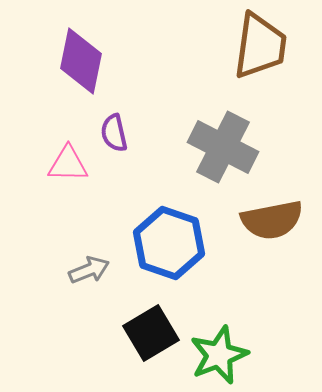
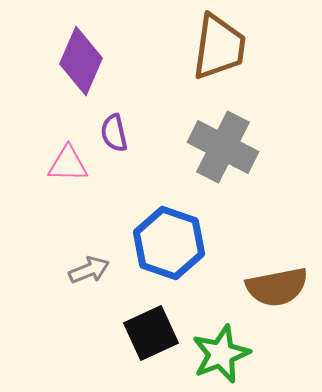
brown trapezoid: moved 41 px left, 1 px down
purple diamond: rotated 12 degrees clockwise
brown semicircle: moved 5 px right, 67 px down
black square: rotated 6 degrees clockwise
green star: moved 2 px right, 1 px up
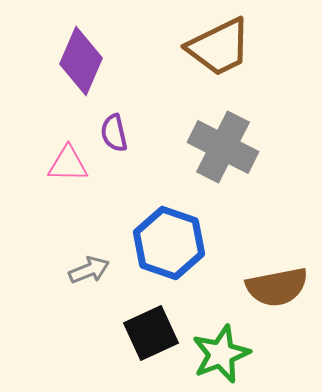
brown trapezoid: rotated 56 degrees clockwise
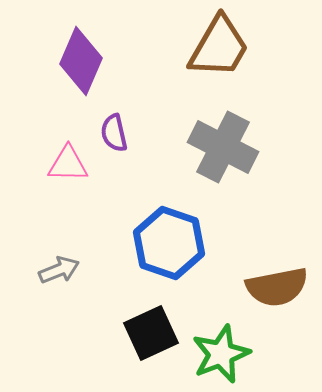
brown trapezoid: rotated 34 degrees counterclockwise
gray arrow: moved 30 px left
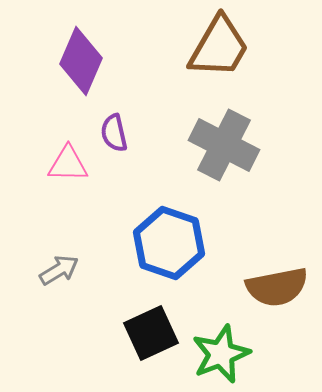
gray cross: moved 1 px right, 2 px up
gray arrow: rotated 9 degrees counterclockwise
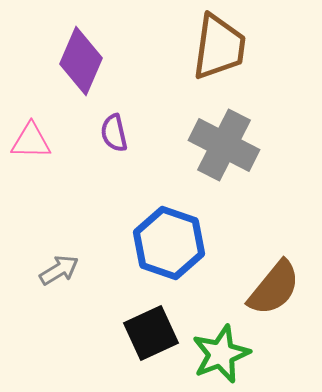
brown trapezoid: rotated 22 degrees counterclockwise
pink triangle: moved 37 px left, 23 px up
brown semicircle: moved 3 px left, 1 px down; rotated 40 degrees counterclockwise
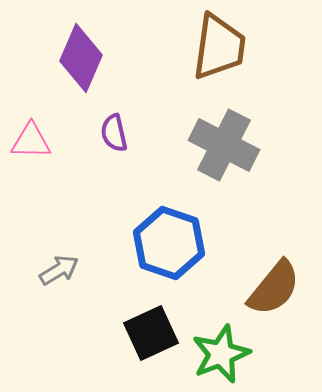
purple diamond: moved 3 px up
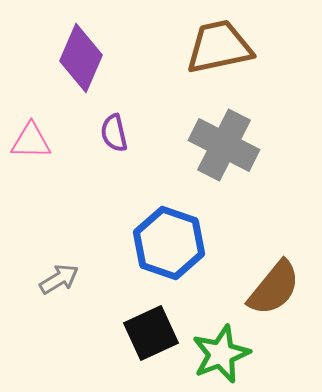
brown trapezoid: rotated 110 degrees counterclockwise
gray arrow: moved 9 px down
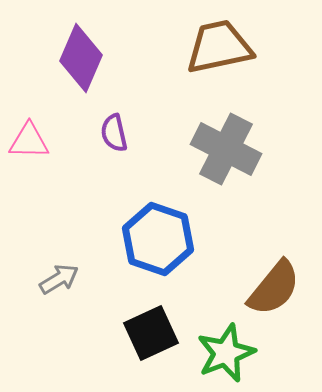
pink triangle: moved 2 px left
gray cross: moved 2 px right, 4 px down
blue hexagon: moved 11 px left, 4 px up
green star: moved 5 px right, 1 px up
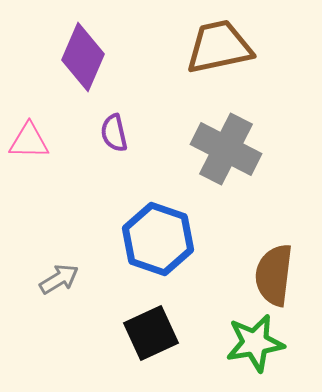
purple diamond: moved 2 px right, 1 px up
brown semicircle: moved 13 px up; rotated 148 degrees clockwise
green star: moved 29 px right, 10 px up; rotated 12 degrees clockwise
